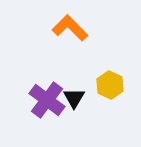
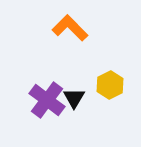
yellow hexagon: rotated 8 degrees clockwise
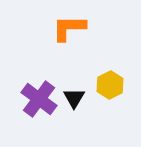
orange L-shape: moved 1 px left; rotated 45 degrees counterclockwise
purple cross: moved 8 px left, 1 px up
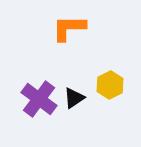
black triangle: rotated 25 degrees clockwise
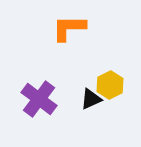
black triangle: moved 17 px right, 1 px down; rotated 10 degrees clockwise
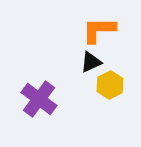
orange L-shape: moved 30 px right, 2 px down
black triangle: moved 37 px up
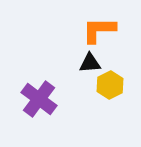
black triangle: moved 1 px left, 1 px down; rotated 20 degrees clockwise
